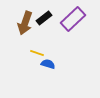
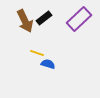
purple rectangle: moved 6 px right
brown arrow: moved 2 px up; rotated 45 degrees counterclockwise
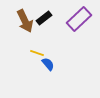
blue semicircle: rotated 32 degrees clockwise
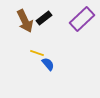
purple rectangle: moved 3 px right
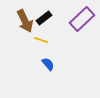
yellow line: moved 4 px right, 13 px up
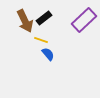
purple rectangle: moved 2 px right, 1 px down
blue semicircle: moved 10 px up
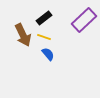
brown arrow: moved 2 px left, 14 px down
yellow line: moved 3 px right, 3 px up
